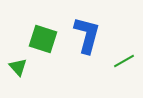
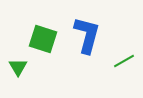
green triangle: rotated 12 degrees clockwise
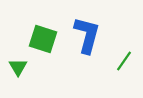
green line: rotated 25 degrees counterclockwise
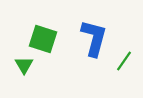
blue L-shape: moved 7 px right, 3 px down
green triangle: moved 6 px right, 2 px up
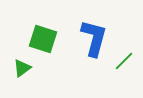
green line: rotated 10 degrees clockwise
green triangle: moved 2 px left, 3 px down; rotated 24 degrees clockwise
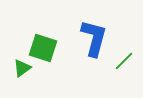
green square: moved 9 px down
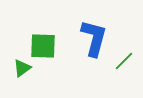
green square: moved 2 px up; rotated 16 degrees counterclockwise
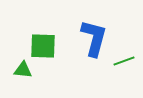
green line: rotated 25 degrees clockwise
green triangle: moved 1 px right, 2 px down; rotated 42 degrees clockwise
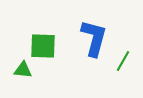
green line: moved 1 px left; rotated 40 degrees counterclockwise
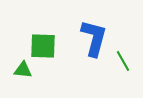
green line: rotated 60 degrees counterclockwise
